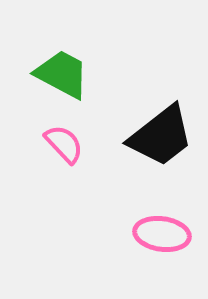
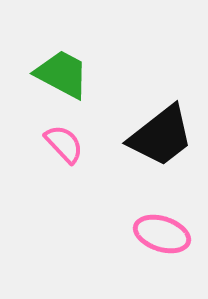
pink ellipse: rotated 10 degrees clockwise
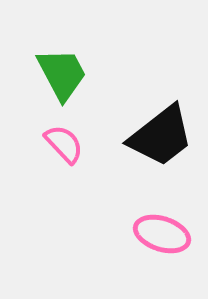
green trapezoid: rotated 34 degrees clockwise
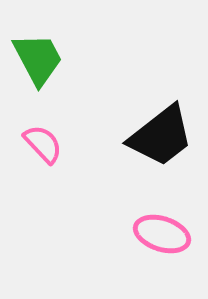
green trapezoid: moved 24 px left, 15 px up
pink semicircle: moved 21 px left
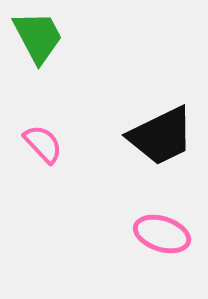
green trapezoid: moved 22 px up
black trapezoid: rotated 12 degrees clockwise
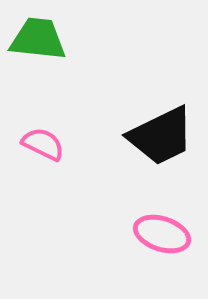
green trapezoid: moved 2 px down; rotated 56 degrees counterclockwise
pink semicircle: rotated 21 degrees counterclockwise
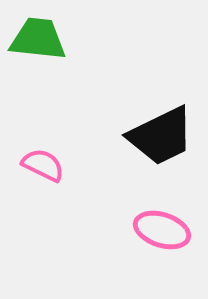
pink semicircle: moved 21 px down
pink ellipse: moved 4 px up
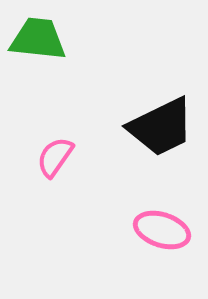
black trapezoid: moved 9 px up
pink semicircle: moved 12 px right, 8 px up; rotated 81 degrees counterclockwise
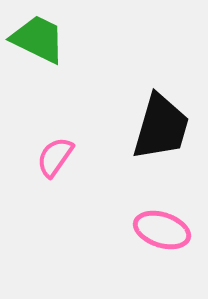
green trapezoid: rotated 20 degrees clockwise
black trapezoid: rotated 48 degrees counterclockwise
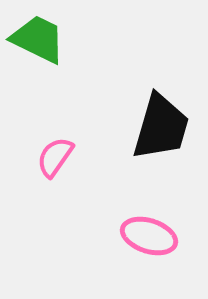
pink ellipse: moved 13 px left, 6 px down
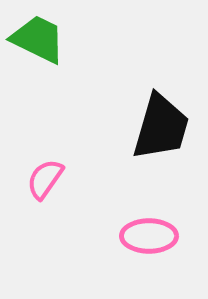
pink semicircle: moved 10 px left, 22 px down
pink ellipse: rotated 18 degrees counterclockwise
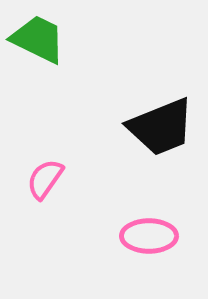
black trapezoid: rotated 52 degrees clockwise
